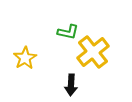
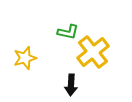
yellow star: rotated 15 degrees clockwise
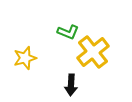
green L-shape: rotated 10 degrees clockwise
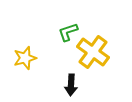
green L-shape: rotated 140 degrees clockwise
yellow cross: rotated 16 degrees counterclockwise
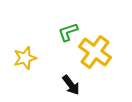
yellow cross: moved 2 px right
black arrow: rotated 40 degrees counterclockwise
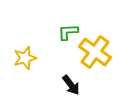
green L-shape: rotated 15 degrees clockwise
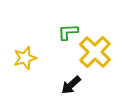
yellow cross: rotated 8 degrees clockwise
black arrow: rotated 85 degrees clockwise
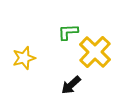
yellow star: moved 1 px left
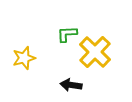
green L-shape: moved 1 px left, 2 px down
black arrow: rotated 50 degrees clockwise
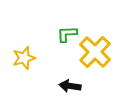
black arrow: moved 1 px left, 1 px down
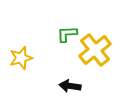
yellow cross: moved 2 px up; rotated 8 degrees clockwise
yellow star: moved 3 px left
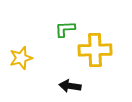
green L-shape: moved 2 px left, 5 px up
yellow cross: rotated 36 degrees clockwise
